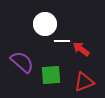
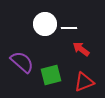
white line: moved 7 px right, 13 px up
green square: rotated 10 degrees counterclockwise
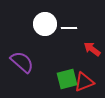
red arrow: moved 11 px right
green square: moved 16 px right, 4 px down
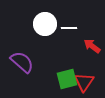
red arrow: moved 3 px up
red triangle: rotated 35 degrees counterclockwise
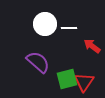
purple semicircle: moved 16 px right
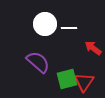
red arrow: moved 1 px right, 2 px down
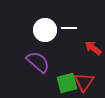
white circle: moved 6 px down
green square: moved 4 px down
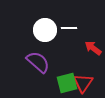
red triangle: moved 1 px left, 1 px down
